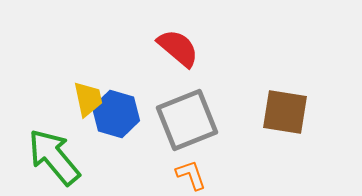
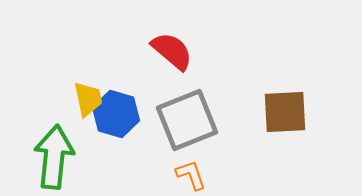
red semicircle: moved 6 px left, 3 px down
brown square: rotated 12 degrees counterclockwise
green arrow: rotated 46 degrees clockwise
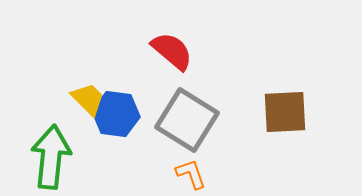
yellow trapezoid: rotated 33 degrees counterclockwise
blue hexagon: rotated 9 degrees counterclockwise
gray square: rotated 36 degrees counterclockwise
green arrow: moved 3 px left
orange L-shape: moved 1 px up
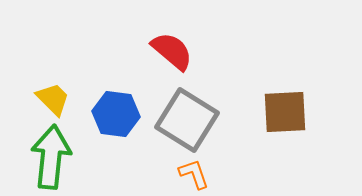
yellow trapezoid: moved 35 px left
orange L-shape: moved 3 px right
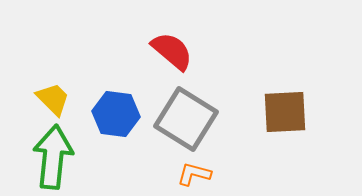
gray square: moved 1 px left, 1 px up
green arrow: moved 2 px right
orange L-shape: rotated 56 degrees counterclockwise
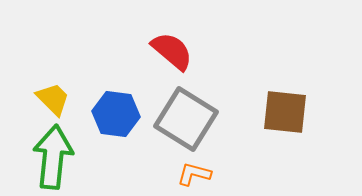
brown square: rotated 9 degrees clockwise
